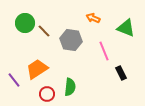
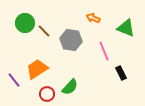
green semicircle: rotated 36 degrees clockwise
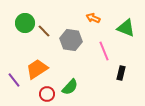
black rectangle: rotated 40 degrees clockwise
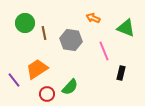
brown line: moved 2 px down; rotated 32 degrees clockwise
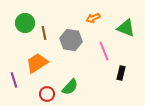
orange arrow: rotated 48 degrees counterclockwise
orange trapezoid: moved 6 px up
purple line: rotated 21 degrees clockwise
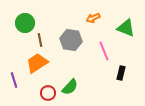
brown line: moved 4 px left, 7 px down
red circle: moved 1 px right, 1 px up
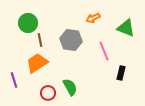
green circle: moved 3 px right
green semicircle: rotated 72 degrees counterclockwise
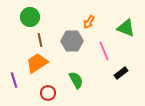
orange arrow: moved 4 px left, 4 px down; rotated 32 degrees counterclockwise
green circle: moved 2 px right, 6 px up
gray hexagon: moved 1 px right, 1 px down; rotated 10 degrees counterclockwise
black rectangle: rotated 40 degrees clockwise
green semicircle: moved 6 px right, 7 px up
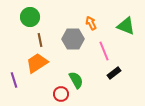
orange arrow: moved 2 px right, 1 px down; rotated 120 degrees clockwise
green triangle: moved 2 px up
gray hexagon: moved 1 px right, 2 px up
black rectangle: moved 7 px left
red circle: moved 13 px right, 1 px down
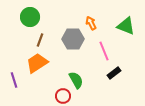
brown line: rotated 32 degrees clockwise
red circle: moved 2 px right, 2 px down
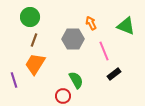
brown line: moved 6 px left
orange trapezoid: moved 2 px left, 1 px down; rotated 25 degrees counterclockwise
black rectangle: moved 1 px down
